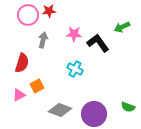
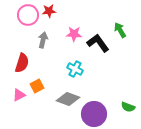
green arrow: moved 2 px left, 3 px down; rotated 84 degrees clockwise
gray diamond: moved 8 px right, 11 px up
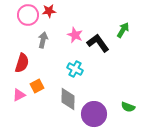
green arrow: moved 3 px right; rotated 63 degrees clockwise
pink star: moved 1 px right, 1 px down; rotated 21 degrees clockwise
gray diamond: rotated 70 degrees clockwise
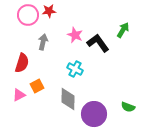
gray arrow: moved 2 px down
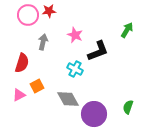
green arrow: moved 4 px right
black L-shape: moved 8 px down; rotated 105 degrees clockwise
gray diamond: rotated 30 degrees counterclockwise
green semicircle: rotated 88 degrees clockwise
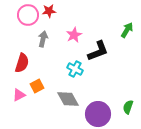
pink star: moved 1 px left; rotated 21 degrees clockwise
gray arrow: moved 3 px up
purple circle: moved 4 px right
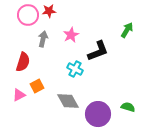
pink star: moved 3 px left
red semicircle: moved 1 px right, 1 px up
gray diamond: moved 2 px down
green semicircle: rotated 88 degrees clockwise
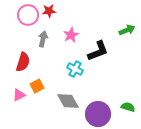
green arrow: rotated 35 degrees clockwise
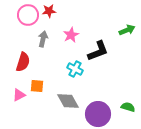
orange square: rotated 32 degrees clockwise
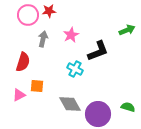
gray diamond: moved 2 px right, 3 px down
